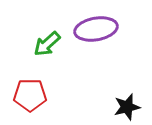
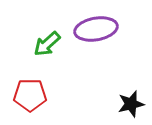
black star: moved 4 px right, 3 px up
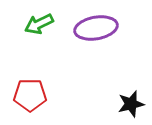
purple ellipse: moved 1 px up
green arrow: moved 8 px left, 20 px up; rotated 16 degrees clockwise
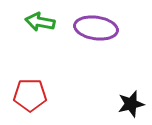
green arrow: moved 1 px right, 2 px up; rotated 36 degrees clockwise
purple ellipse: rotated 18 degrees clockwise
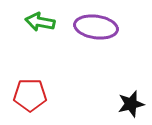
purple ellipse: moved 1 px up
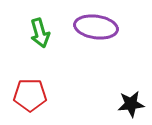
green arrow: moved 11 px down; rotated 116 degrees counterclockwise
black star: rotated 8 degrees clockwise
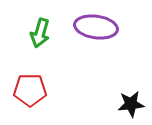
green arrow: rotated 32 degrees clockwise
red pentagon: moved 5 px up
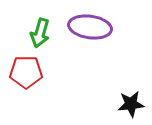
purple ellipse: moved 6 px left
red pentagon: moved 4 px left, 18 px up
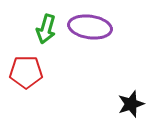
green arrow: moved 6 px right, 4 px up
black star: rotated 12 degrees counterclockwise
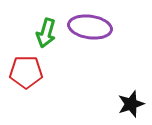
green arrow: moved 4 px down
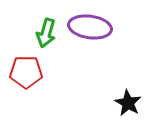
black star: moved 3 px left, 1 px up; rotated 24 degrees counterclockwise
